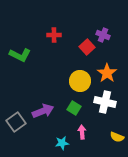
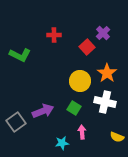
purple cross: moved 2 px up; rotated 24 degrees clockwise
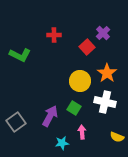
purple arrow: moved 7 px right, 5 px down; rotated 40 degrees counterclockwise
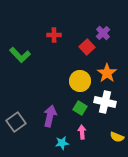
green L-shape: rotated 20 degrees clockwise
green square: moved 6 px right
purple arrow: rotated 15 degrees counterclockwise
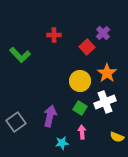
white cross: rotated 35 degrees counterclockwise
